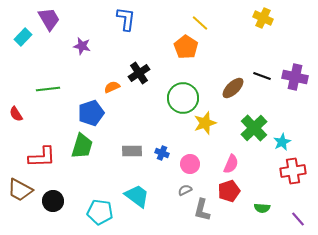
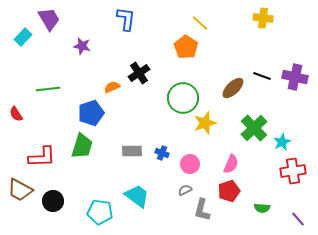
yellow cross: rotated 18 degrees counterclockwise
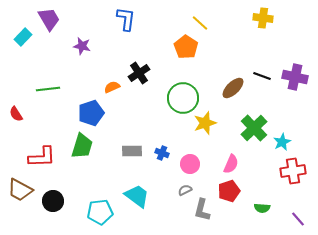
cyan pentagon: rotated 15 degrees counterclockwise
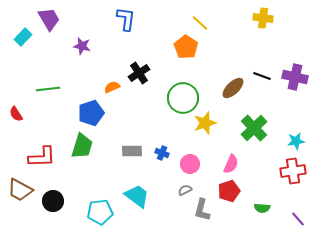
cyan star: moved 14 px right, 1 px up; rotated 18 degrees clockwise
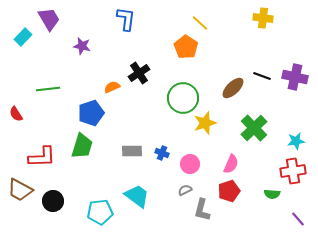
green semicircle: moved 10 px right, 14 px up
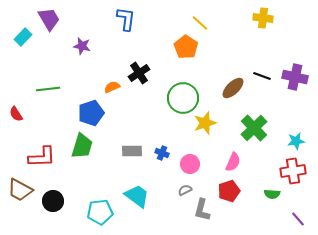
pink semicircle: moved 2 px right, 2 px up
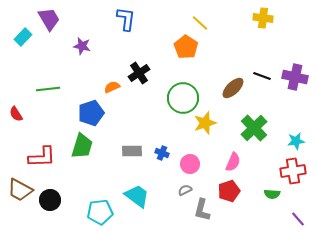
black circle: moved 3 px left, 1 px up
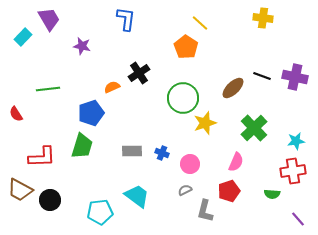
pink semicircle: moved 3 px right
gray L-shape: moved 3 px right, 1 px down
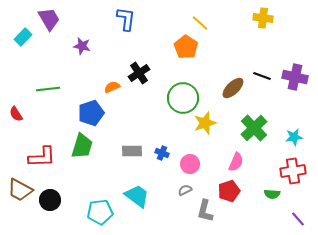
cyan star: moved 2 px left, 4 px up
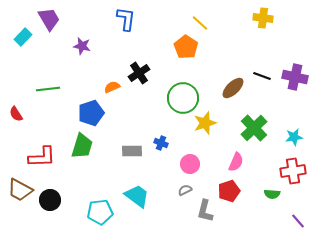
blue cross: moved 1 px left, 10 px up
purple line: moved 2 px down
